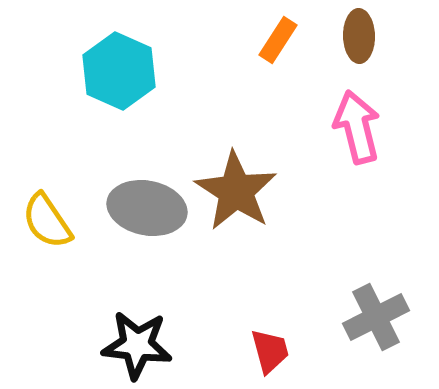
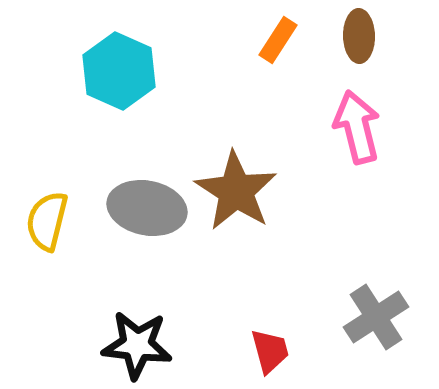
yellow semicircle: rotated 48 degrees clockwise
gray cross: rotated 6 degrees counterclockwise
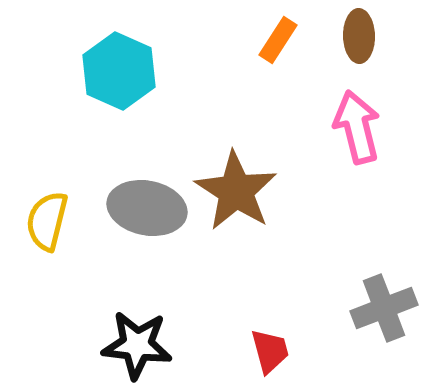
gray cross: moved 8 px right, 9 px up; rotated 12 degrees clockwise
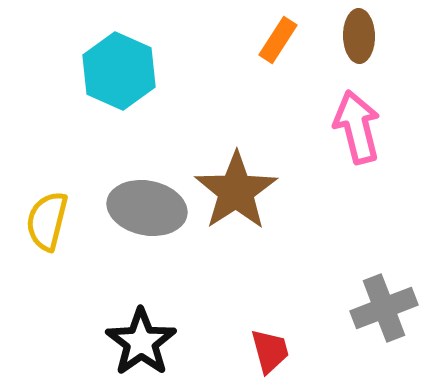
brown star: rotated 6 degrees clockwise
black star: moved 4 px right, 3 px up; rotated 30 degrees clockwise
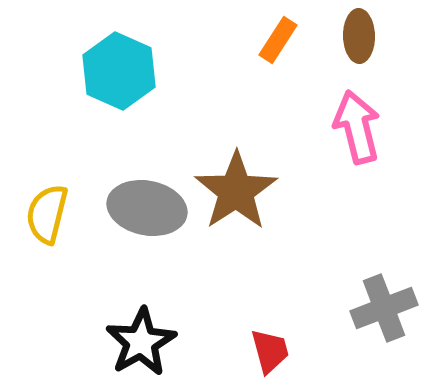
yellow semicircle: moved 7 px up
black star: rotated 6 degrees clockwise
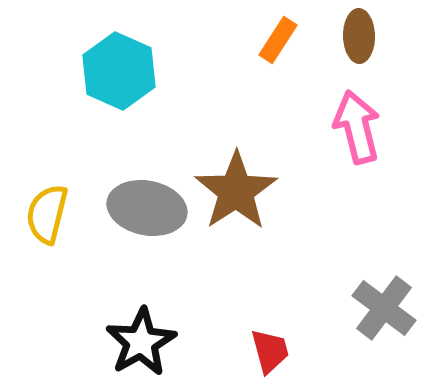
gray cross: rotated 32 degrees counterclockwise
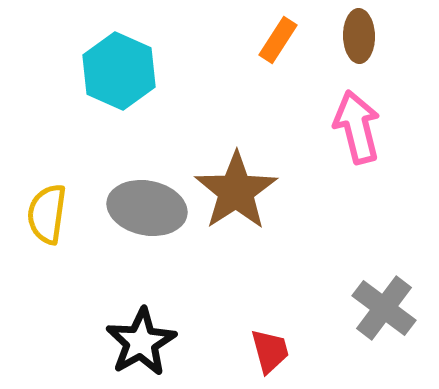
yellow semicircle: rotated 6 degrees counterclockwise
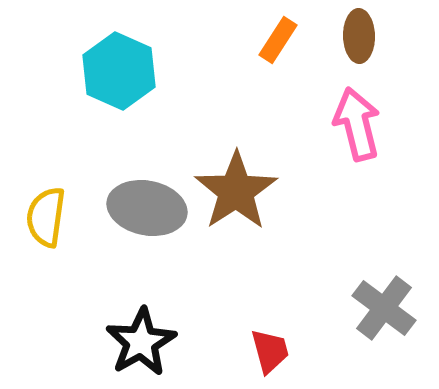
pink arrow: moved 3 px up
yellow semicircle: moved 1 px left, 3 px down
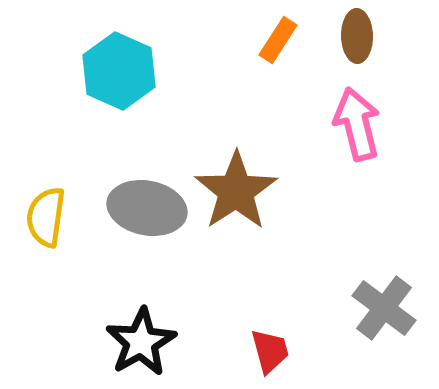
brown ellipse: moved 2 px left
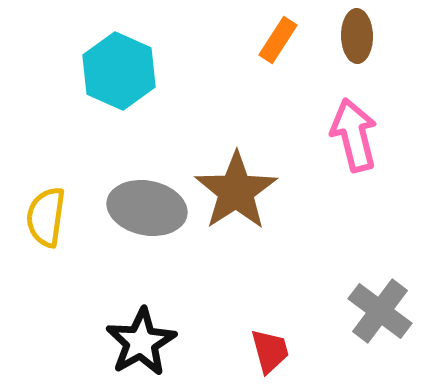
pink arrow: moved 3 px left, 11 px down
gray cross: moved 4 px left, 3 px down
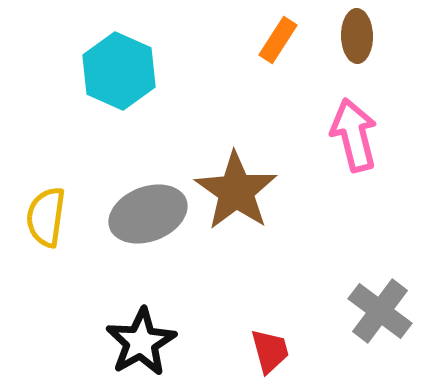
brown star: rotated 4 degrees counterclockwise
gray ellipse: moved 1 px right, 6 px down; rotated 32 degrees counterclockwise
